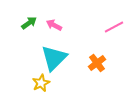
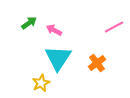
pink arrow: moved 5 px down
cyan triangle: moved 4 px right; rotated 12 degrees counterclockwise
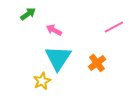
green arrow: moved 1 px left, 9 px up
yellow star: moved 1 px right, 2 px up
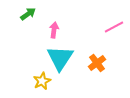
pink arrow: rotated 70 degrees clockwise
cyan triangle: moved 2 px right
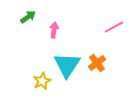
green arrow: moved 3 px down
cyan triangle: moved 7 px right, 7 px down
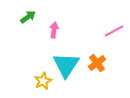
pink line: moved 4 px down
cyan triangle: moved 1 px left
yellow star: moved 1 px right
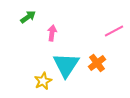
pink arrow: moved 2 px left, 3 px down
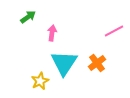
cyan triangle: moved 2 px left, 2 px up
yellow star: moved 3 px left
